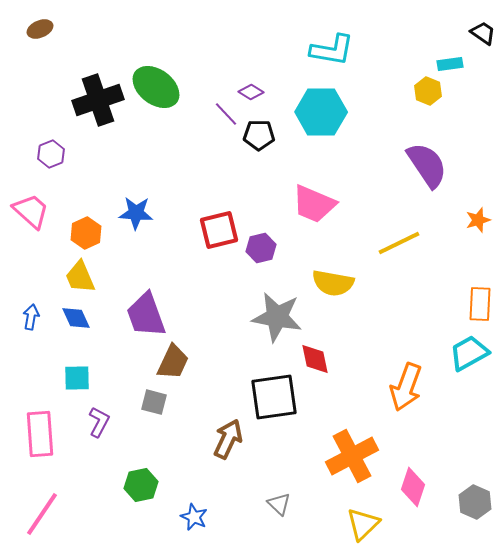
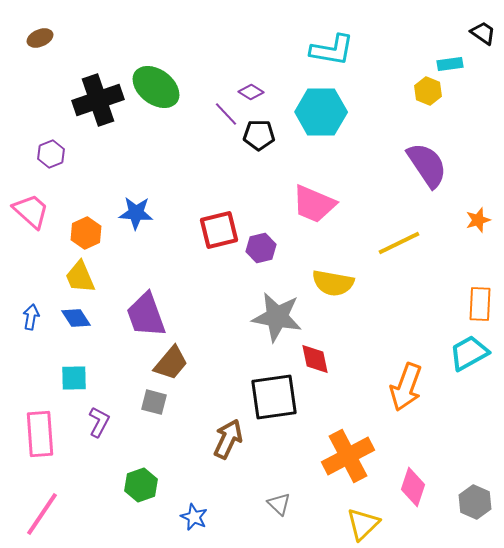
brown ellipse at (40, 29): moved 9 px down
blue diamond at (76, 318): rotated 8 degrees counterclockwise
brown trapezoid at (173, 362): moved 2 px left, 1 px down; rotated 15 degrees clockwise
cyan square at (77, 378): moved 3 px left
orange cross at (352, 456): moved 4 px left
green hexagon at (141, 485): rotated 8 degrees counterclockwise
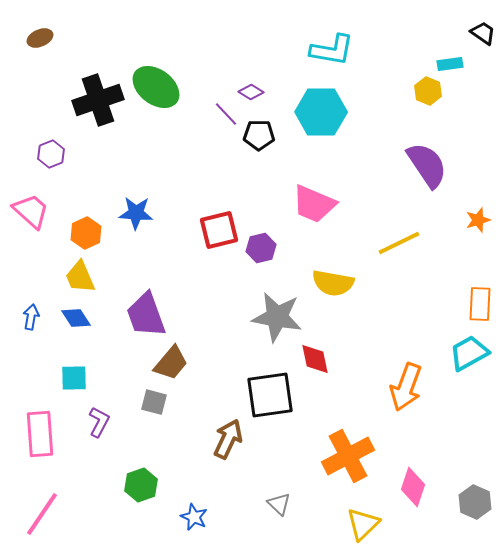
black square at (274, 397): moved 4 px left, 2 px up
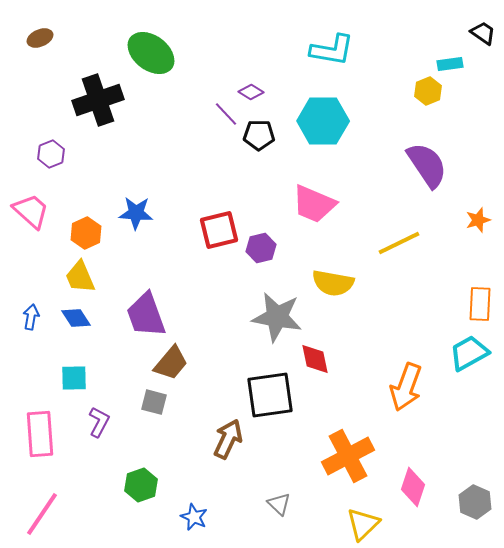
green ellipse at (156, 87): moved 5 px left, 34 px up
yellow hexagon at (428, 91): rotated 16 degrees clockwise
cyan hexagon at (321, 112): moved 2 px right, 9 px down
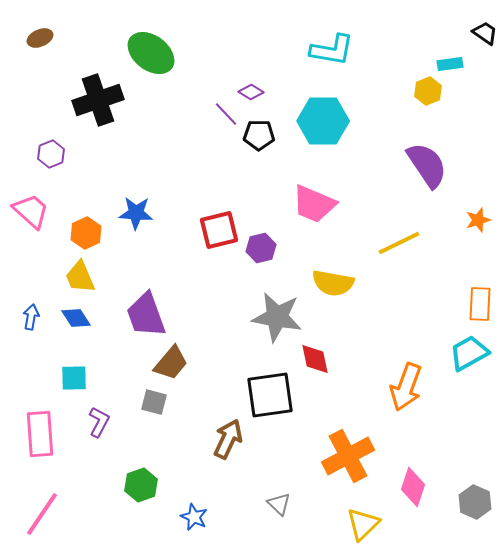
black trapezoid at (483, 33): moved 2 px right
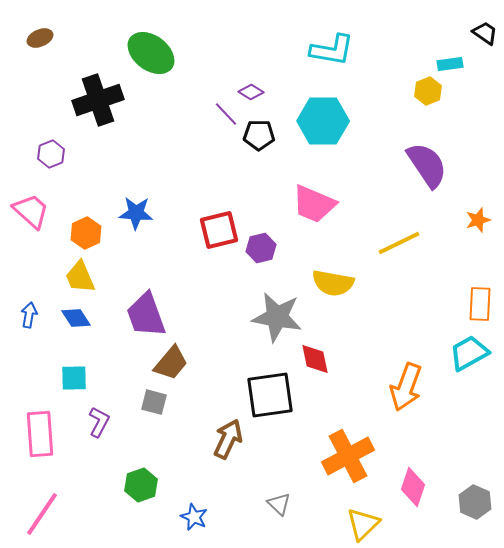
blue arrow at (31, 317): moved 2 px left, 2 px up
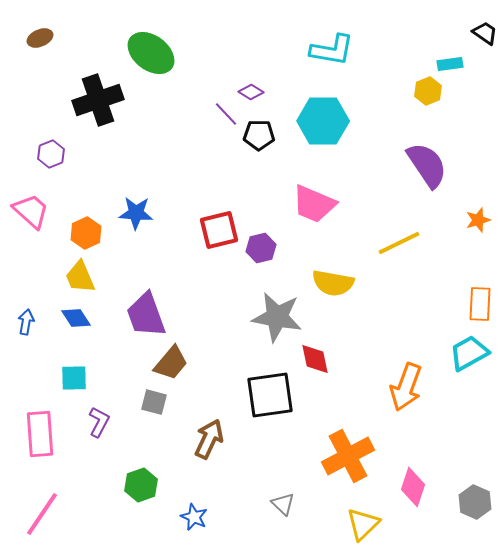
blue arrow at (29, 315): moved 3 px left, 7 px down
brown arrow at (228, 439): moved 19 px left
gray triangle at (279, 504): moved 4 px right
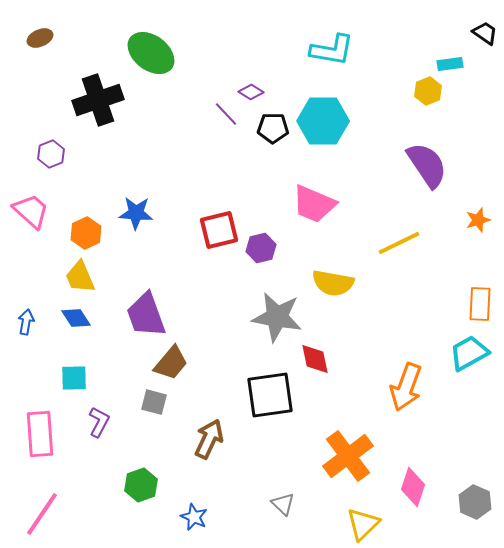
black pentagon at (259, 135): moved 14 px right, 7 px up
orange cross at (348, 456): rotated 9 degrees counterclockwise
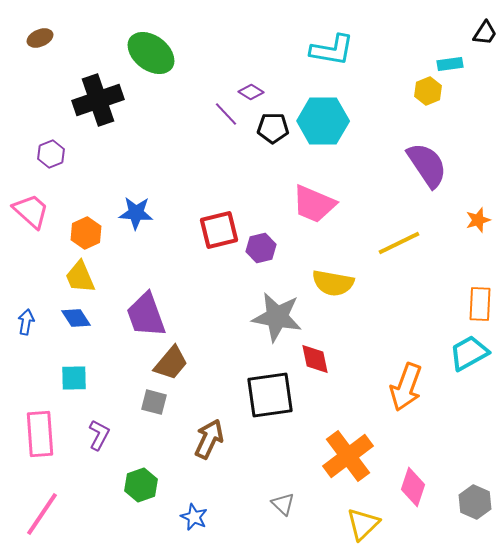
black trapezoid at (485, 33): rotated 88 degrees clockwise
purple L-shape at (99, 422): moved 13 px down
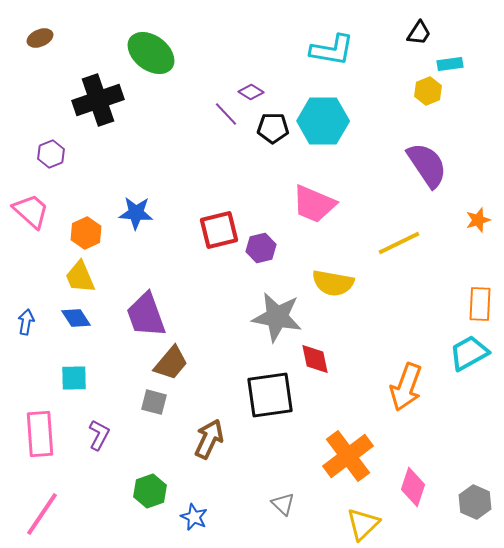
black trapezoid at (485, 33): moved 66 px left
green hexagon at (141, 485): moved 9 px right, 6 px down
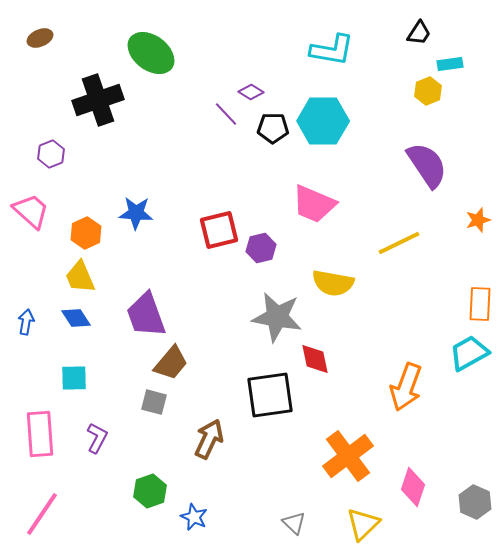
purple L-shape at (99, 435): moved 2 px left, 3 px down
gray triangle at (283, 504): moved 11 px right, 19 px down
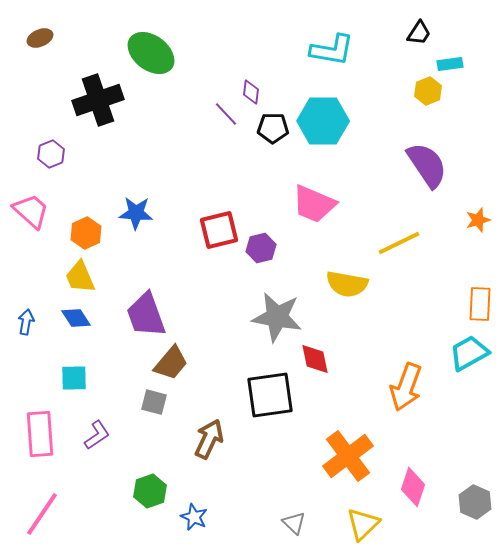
purple diamond at (251, 92): rotated 65 degrees clockwise
yellow semicircle at (333, 283): moved 14 px right, 1 px down
purple L-shape at (97, 438): moved 3 px up; rotated 28 degrees clockwise
